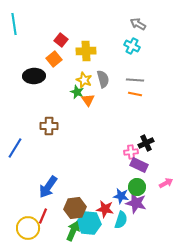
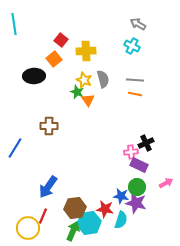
cyan hexagon: rotated 15 degrees counterclockwise
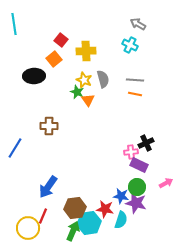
cyan cross: moved 2 px left, 1 px up
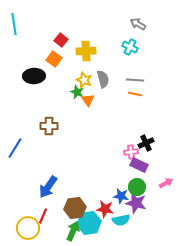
cyan cross: moved 2 px down
orange square: rotated 14 degrees counterclockwise
cyan semicircle: rotated 60 degrees clockwise
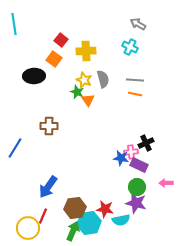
pink arrow: rotated 152 degrees counterclockwise
blue star: moved 38 px up
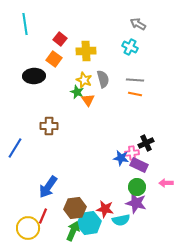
cyan line: moved 11 px right
red square: moved 1 px left, 1 px up
pink cross: moved 1 px right, 1 px down
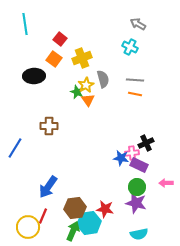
yellow cross: moved 4 px left, 7 px down; rotated 18 degrees counterclockwise
yellow star: moved 2 px right, 5 px down; rotated 21 degrees clockwise
cyan semicircle: moved 18 px right, 14 px down
yellow circle: moved 1 px up
